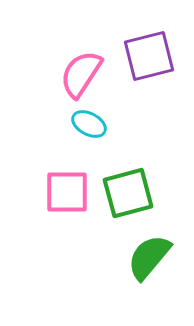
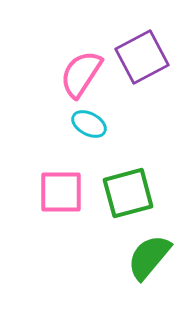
purple square: moved 7 px left, 1 px down; rotated 14 degrees counterclockwise
pink square: moved 6 px left
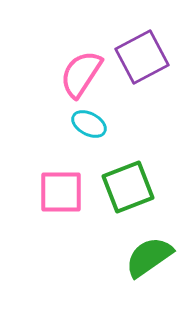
green square: moved 6 px up; rotated 6 degrees counterclockwise
green semicircle: rotated 15 degrees clockwise
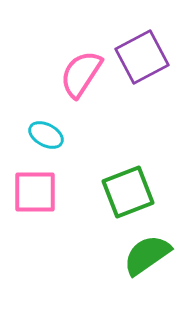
cyan ellipse: moved 43 px left, 11 px down
green square: moved 5 px down
pink square: moved 26 px left
green semicircle: moved 2 px left, 2 px up
